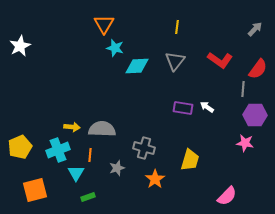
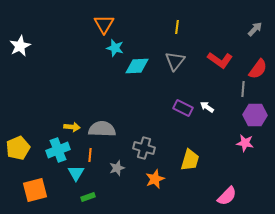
purple rectangle: rotated 18 degrees clockwise
yellow pentagon: moved 2 px left, 1 px down
orange star: rotated 12 degrees clockwise
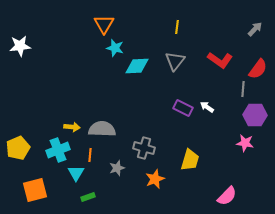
white star: rotated 20 degrees clockwise
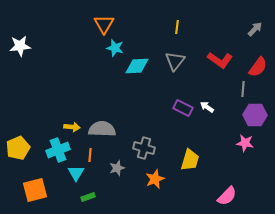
red semicircle: moved 2 px up
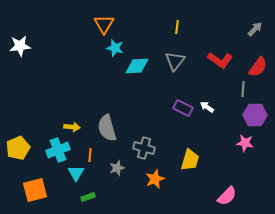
gray semicircle: moved 5 px right, 1 px up; rotated 108 degrees counterclockwise
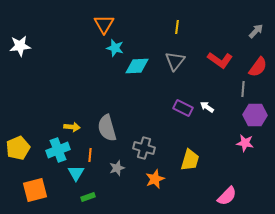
gray arrow: moved 1 px right, 2 px down
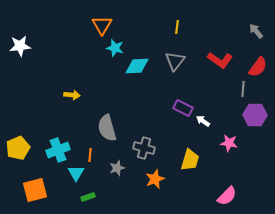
orange triangle: moved 2 px left, 1 px down
gray arrow: rotated 84 degrees counterclockwise
white arrow: moved 4 px left, 14 px down
yellow arrow: moved 32 px up
pink star: moved 16 px left
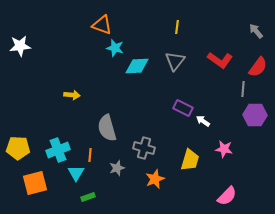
orange triangle: rotated 40 degrees counterclockwise
pink star: moved 5 px left, 6 px down
yellow pentagon: rotated 25 degrees clockwise
orange square: moved 7 px up
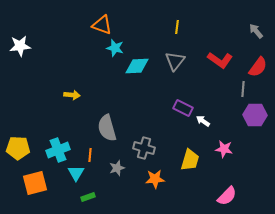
orange star: rotated 18 degrees clockwise
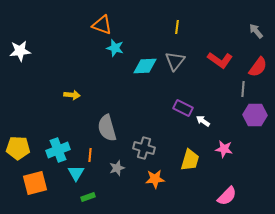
white star: moved 5 px down
cyan diamond: moved 8 px right
